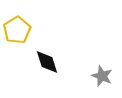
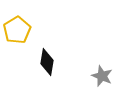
black diamond: rotated 28 degrees clockwise
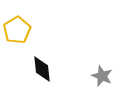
black diamond: moved 5 px left, 7 px down; rotated 16 degrees counterclockwise
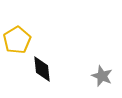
yellow pentagon: moved 10 px down
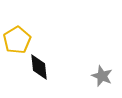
black diamond: moved 3 px left, 2 px up
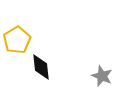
black diamond: moved 2 px right
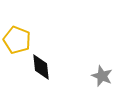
yellow pentagon: rotated 20 degrees counterclockwise
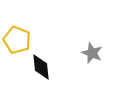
gray star: moved 10 px left, 23 px up
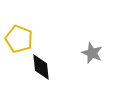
yellow pentagon: moved 2 px right, 1 px up
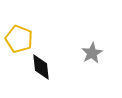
gray star: rotated 20 degrees clockwise
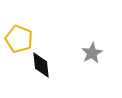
black diamond: moved 2 px up
